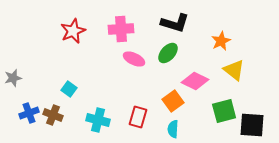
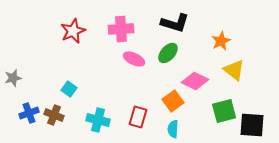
brown cross: moved 1 px right
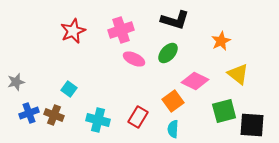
black L-shape: moved 3 px up
pink cross: moved 1 px down; rotated 15 degrees counterclockwise
yellow triangle: moved 4 px right, 4 px down
gray star: moved 3 px right, 4 px down
red rectangle: rotated 15 degrees clockwise
